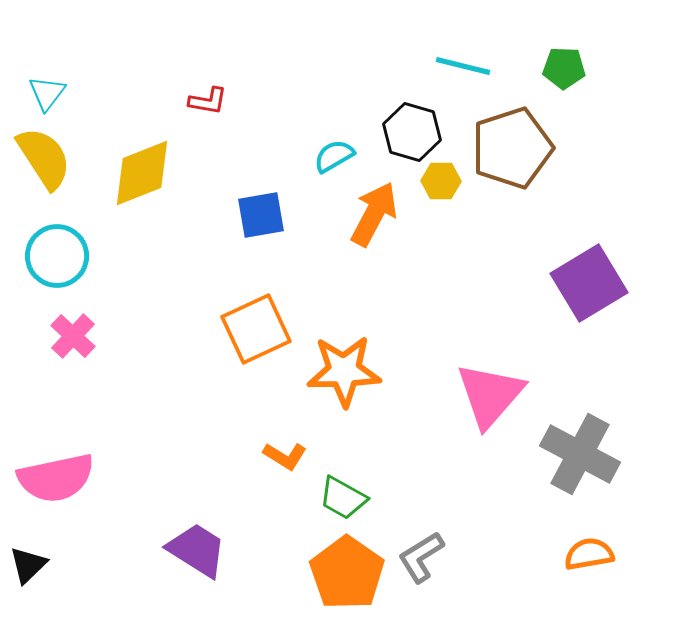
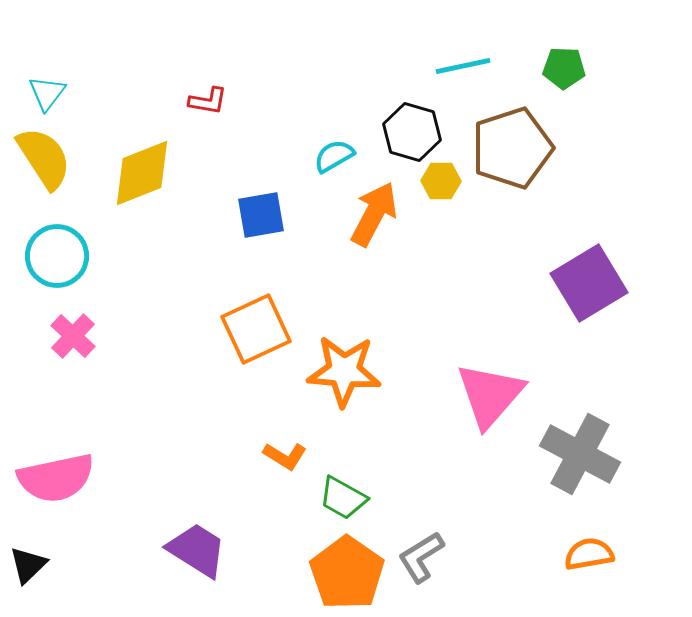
cyan line: rotated 26 degrees counterclockwise
orange star: rotated 6 degrees clockwise
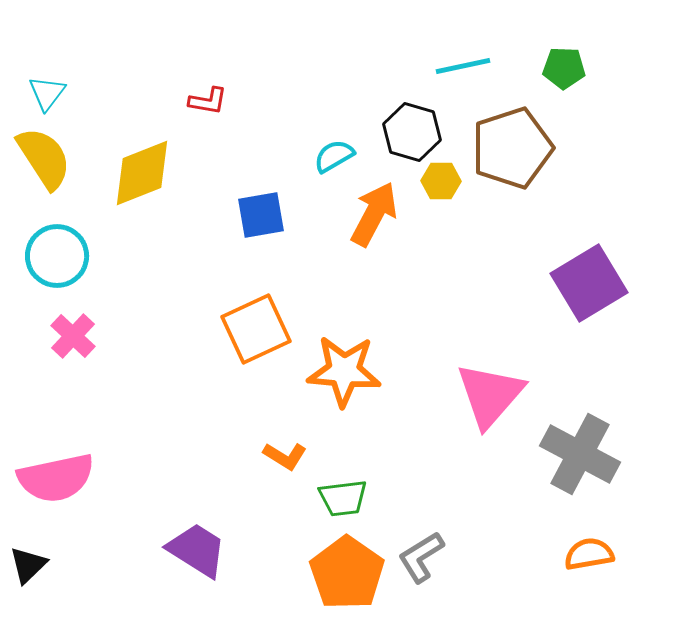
green trapezoid: rotated 36 degrees counterclockwise
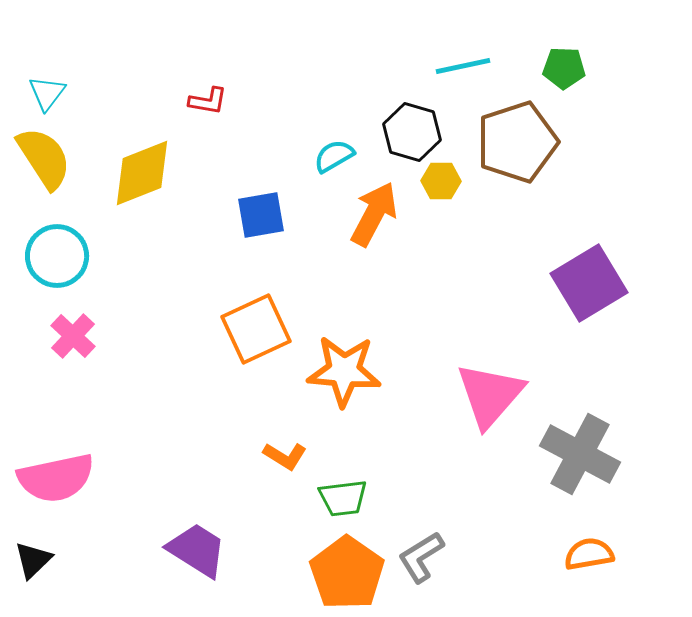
brown pentagon: moved 5 px right, 6 px up
black triangle: moved 5 px right, 5 px up
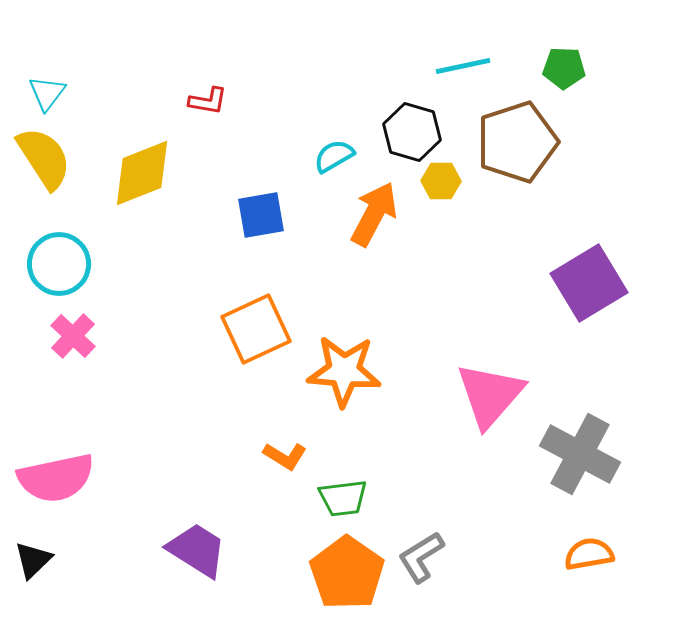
cyan circle: moved 2 px right, 8 px down
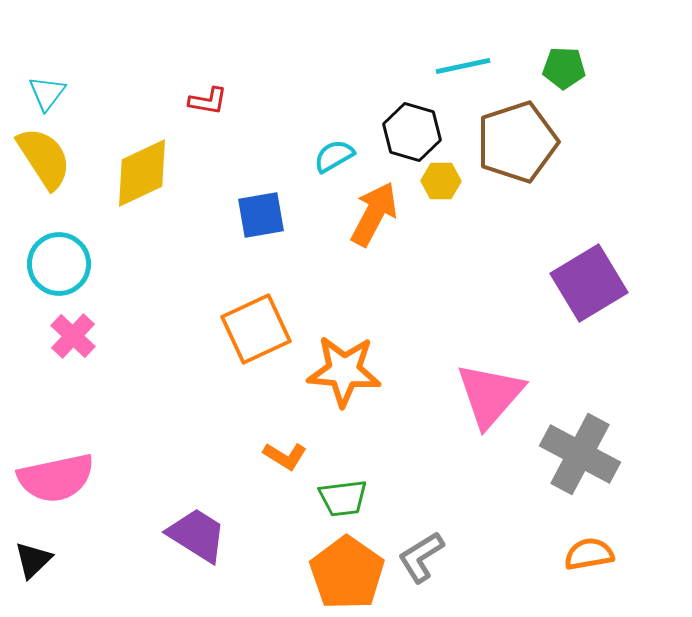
yellow diamond: rotated 4 degrees counterclockwise
purple trapezoid: moved 15 px up
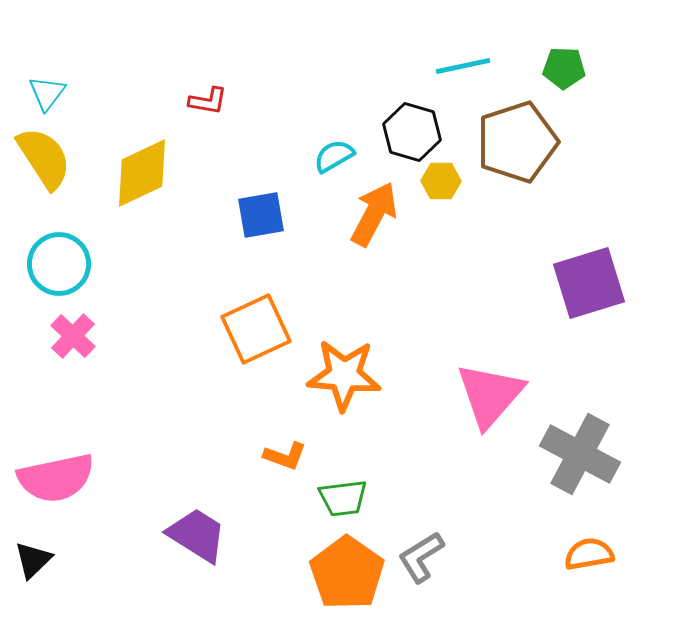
purple square: rotated 14 degrees clockwise
orange star: moved 4 px down
orange L-shape: rotated 12 degrees counterclockwise
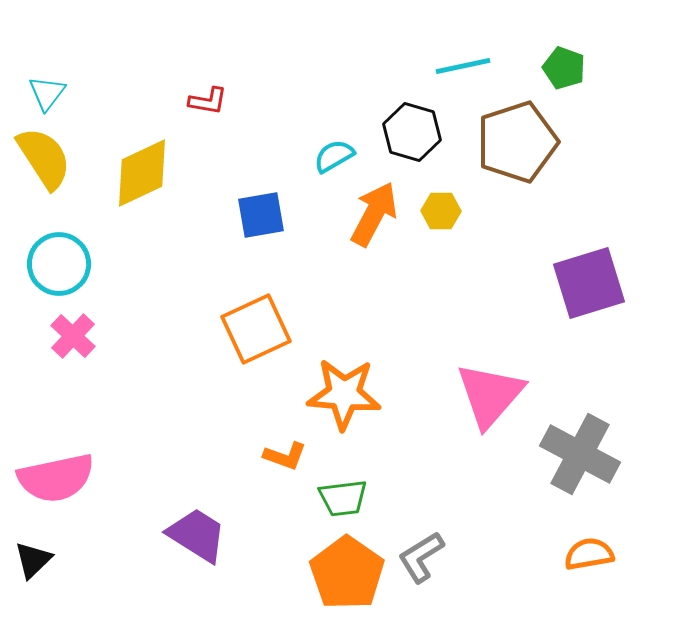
green pentagon: rotated 18 degrees clockwise
yellow hexagon: moved 30 px down
orange star: moved 19 px down
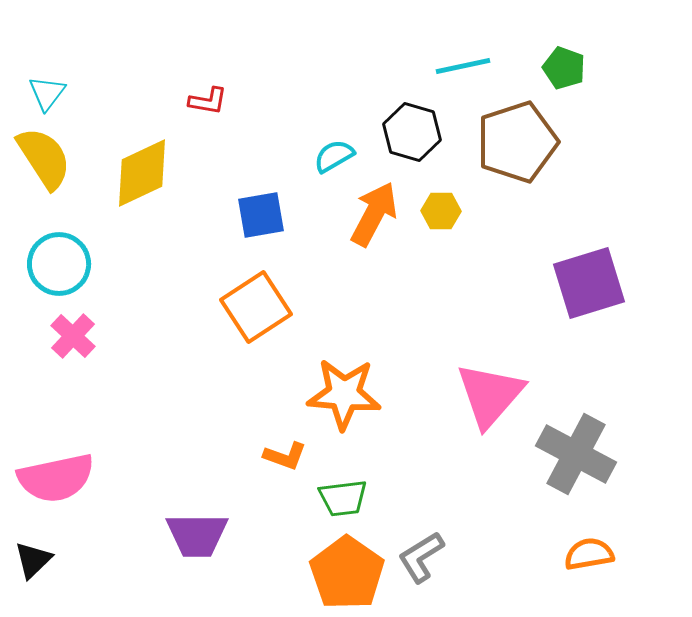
orange square: moved 22 px up; rotated 8 degrees counterclockwise
gray cross: moved 4 px left
purple trapezoid: rotated 148 degrees clockwise
